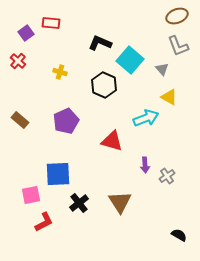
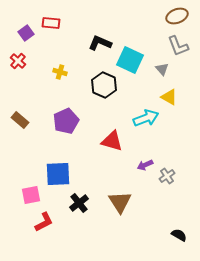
cyan square: rotated 16 degrees counterclockwise
purple arrow: rotated 70 degrees clockwise
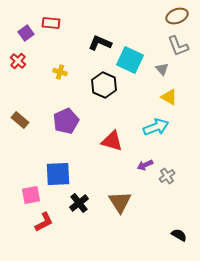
cyan arrow: moved 10 px right, 9 px down
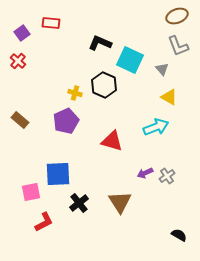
purple square: moved 4 px left
yellow cross: moved 15 px right, 21 px down
purple arrow: moved 8 px down
pink square: moved 3 px up
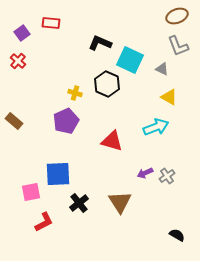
gray triangle: rotated 24 degrees counterclockwise
black hexagon: moved 3 px right, 1 px up
brown rectangle: moved 6 px left, 1 px down
black semicircle: moved 2 px left
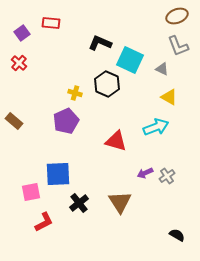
red cross: moved 1 px right, 2 px down
red triangle: moved 4 px right
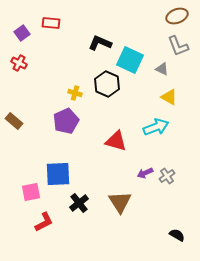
red cross: rotated 14 degrees counterclockwise
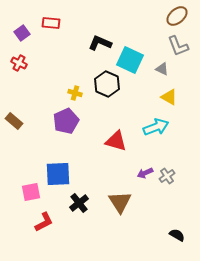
brown ellipse: rotated 20 degrees counterclockwise
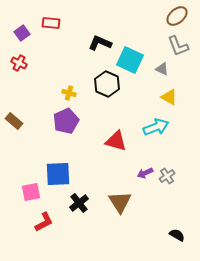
yellow cross: moved 6 px left
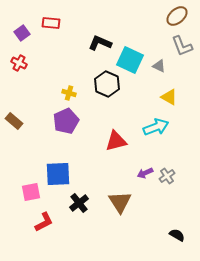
gray L-shape: moved 4 px right
gray triangle: moved 3 px left, 3 px up
red triangle: rotated 30 degrees counterclockwise
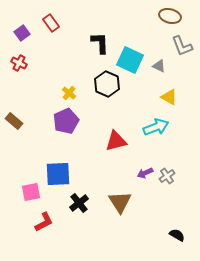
brown ellipse: moved 7 px left; rotated 55 degrees clockwise
red rectangle: rotated 48 degrees clockwise
black L-shape: rotated 65 degrees clockwise
yellow cross: rotated 24 degrees clockwise
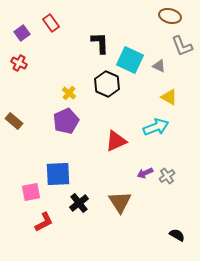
red triangle: rotated 10 degrees counterclockwise
